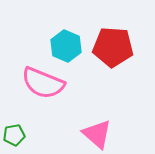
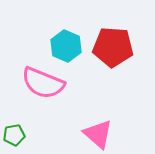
pink triangle: moved 1 px right
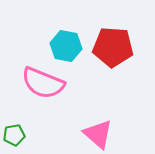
cyan hexagon: rotated 12 degrees counterclockwise
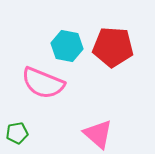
cyan hexagon: moved 1 px right
green pentagon: moved 3 px right, 2 px up
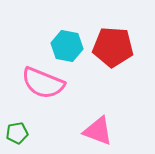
pink triangle: moved 3 px up; rotated 20 degrees counterclockwise
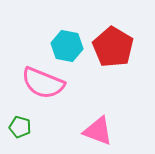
red pentagon: rotated 27 degrees clockwise
green pentagon: moved 3 px right, 6 px up; rotated 25 degrees clockwise
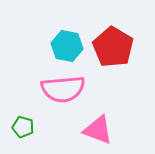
pink semicircle: moved 20 px right, 6 px down; rotated 27 degrees counterclockwise
green pentagon: moved 3 px right
pink triangle: moved 1 px up
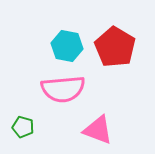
red pentagon: moved 2 px right
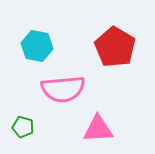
cyan hexagon: moved 30 px left
pink triangle: moved 1 px up; rotated 24 degrees counterclockwise
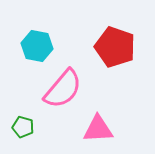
red pentagon: rotated 12 degrees counterclockwise
pink semicircle: rotated 45 degrees counterclockwise
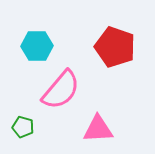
cyan hexagon: rotated 12 degrees counterclockwise
pink semicircle: moved 2 px left, 1 px down
